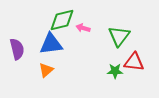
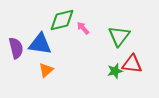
pink arrow: rotated 32 degrees clockwise
blue triangle: moved 11 px left; rotated 15 degrees clockwise
purple semicircle: moved 1 px left, 1 px up
red triangle: moved 2 px left, 2 px down
green star: rotated 14 degrees counterclockwise
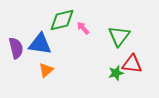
green star: moved 1 px right, 2 px down
